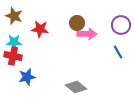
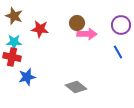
red cross: moved 1 px left, 1 px down
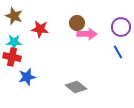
purple circle: moved 2 px down
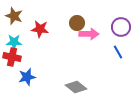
pink arrow: moved 2 px right
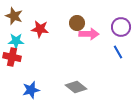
cyan star: moved 2 px right, 1 px up
blue star: moved 4 px right, 13 px down
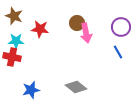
pink arrow: moved 3 px left, 1 px up; rotated 78 degrees clockwise
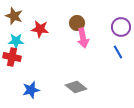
pink arrow: moved 3 px left, 5 px down
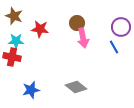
blue line: moved 4 px left, 5 px up
